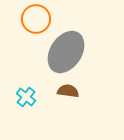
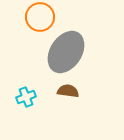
orange circle: moved 4 px right, 2 px up
cyan cross: rotated 30 degrees clockwise
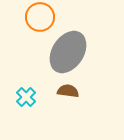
gray ellipse: moved 2 px right
cyan cross: rotated 24 degrees counterclockwise
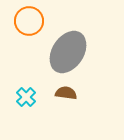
orange circle: moved 11 px left, 4 px down
brown semicircle: moved 2 px left, 2 px down
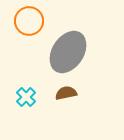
brown semicircle: rotated 20 degrees counterclockwise
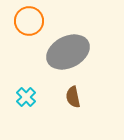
gray ellipse: rotated 30 degrees clockwise
brown semicircle: moved 7 px right, 4 px down; rotated 90 degrees counterclockwise
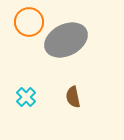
orange circle: moved 1 px down
gray ellipse: moved 2 px left, 12 px up
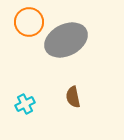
cyan cross: moved 1 px left, 7 px down; rotated 18 degrees clockwise
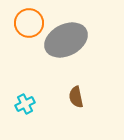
orange circle: moved 1 px down
brown semicircle: moved 3 px right
